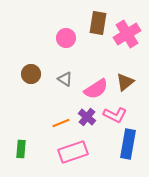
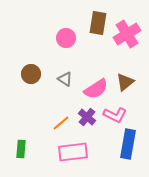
orange line: rotated 18 degrees counterclockwise
pink rectangle: rotated 12 degrees clockwise
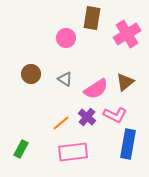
brown rectangle: moved 6 px left, 5 px up
green rectangle: rotated 24 degrees clockwise
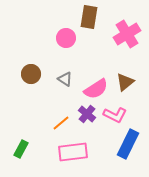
brown rectangle: moved 3 px left, 1 px up
purple cross: moved 3 px up
blue rectangle: rotated 16 degrees clockwise
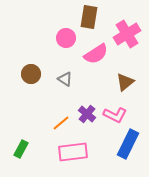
pink semicircle: moved 35 px up
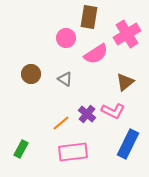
pink L-shape: moved 2 px left, 4 px up
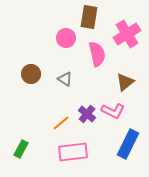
pink semicircle: moved 1 px right; rotated 70 degrees counterclockwise
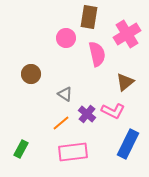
gray triangle: moved 15 px down
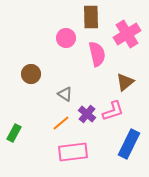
brown rectangle: moved 2 px right; rotated 10 degrees counterclockwise
pink L-shape: rotated 45 degrees counterclockwise
blue rectangle: moved 1 px right
green rectangle: moved 7 px left, 16 px up
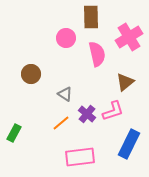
pink cross: moved 2 px right, 3 px down
pink rectangle: moved 7 px right, 5 px down
